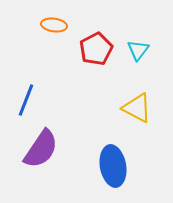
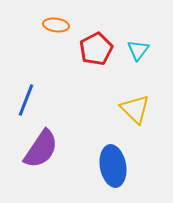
orange ellipse: moved 2 px right
yellow triangle: moved 2 px left, 1 px down; rotated 16 degrees clockwise
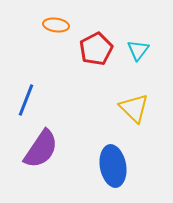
yellow triangle: moved 1 px left, 1 px up
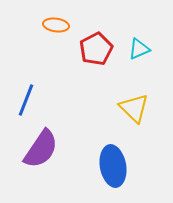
cyan triangle: moved 1 px right, 1 px up; rotated 30 degrees clockwise
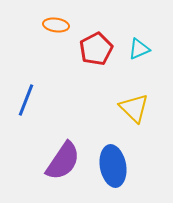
purple semicircle: moved 22 px right, 12 px down
